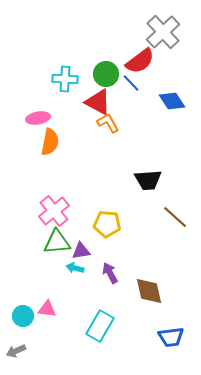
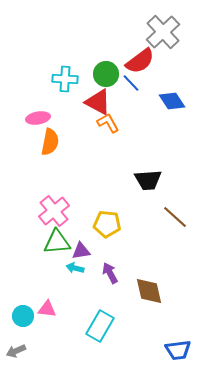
blue trapezoid: moved 7 px right, 13 px down
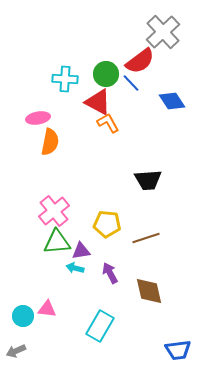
brown line: moved 29 px left, 21 px down; rotated 60 degrees counterclockwise
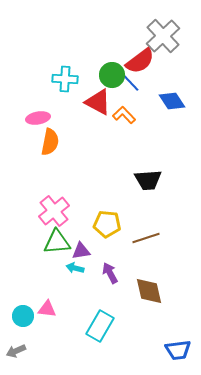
gray cross: moved 4 px down
green circle: moved 6 px right, 1 px down
orange L-shape: moved 16 px right, 8 px up; rotated 15 degrees counterclockwise
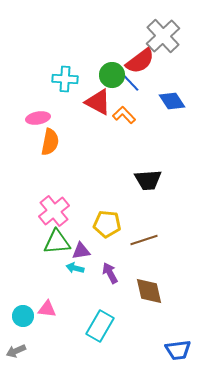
brown line: moved 2 px left, 2 px down
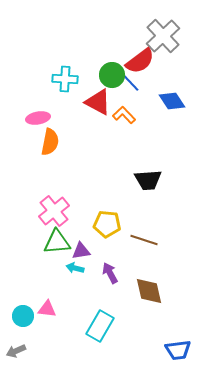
brown line: rotated 36 degrees clockwise
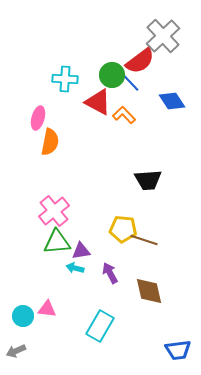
pink ellipse: rotated 65 degrees counterclockwise
yellow pentagon: moved 16 px right, 5 px down
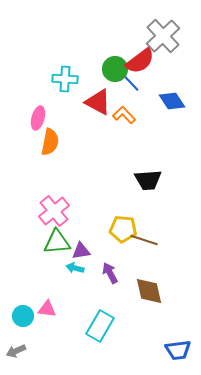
green circle: moved 3 px right, 6 px up
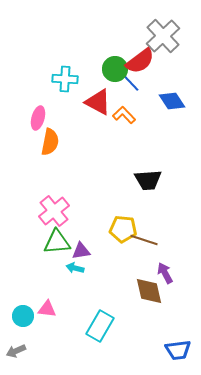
purple arrow: moved 55 px right
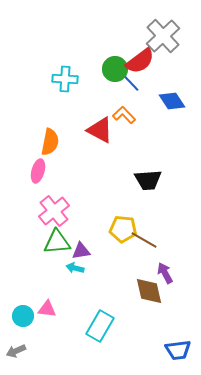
red triangle: moved 2 px right, 28 px down
pink ellipse: moved 53 px down
brown line: rotated 12 degrees clockwise
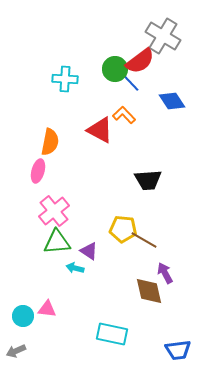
gray cross: rotated 16 degrees counterclockwise
purple triangle: moved 8 px right; rotated 42 degrees clockwise
cyan rectangle: moved 12 px right, 8 px down; rotated 72 degrees clockwise
